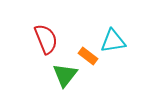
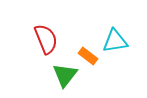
cyan triangle: moved 2 px right
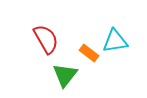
red semicircle: rotated 8 degrees counterclockwise
orange rectangle: moved 1 px right, 3 px up
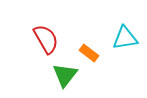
cyan triangle: moved 10 px right, 3 px up
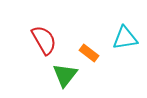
red semicircle: moved 2 px left, 1 px down
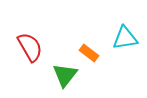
red semicircle: moved 14 px left, 7 px down
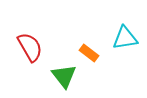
green triangle: moved 1 px left, 1 px down; rotated 16 degrees counterclockwise
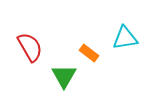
green triangle: rotated 8 degrees clockwise
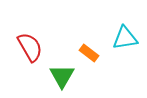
green triangle: moved 2 px left
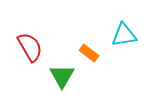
cyan triangle: moved 1 px left, 3 px up
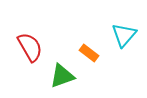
cyan triangle: rotated 40 degrees counterclockwise
green triangle: rotated 40 degrees clockwise
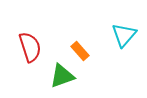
red semicircle: rotated 12 degrees clockwise
orange rectangle: moved 9 px left, 2 px up; rotated 12 degrees clockwise
